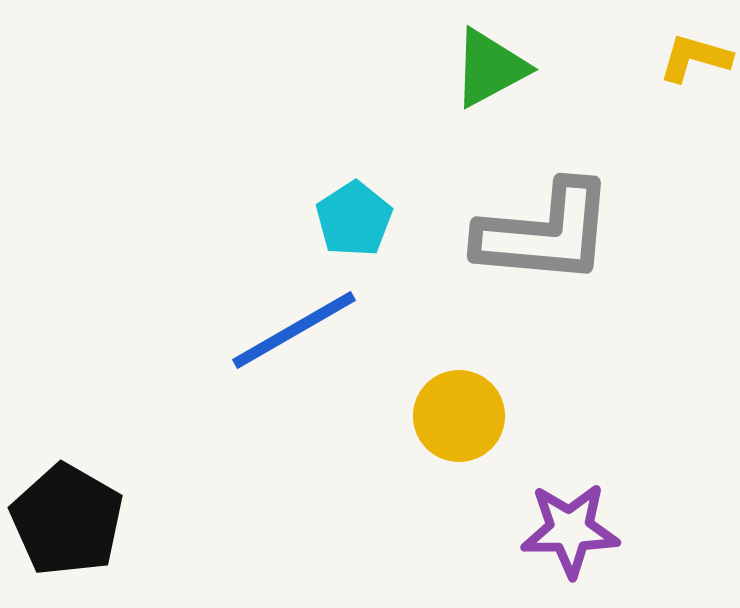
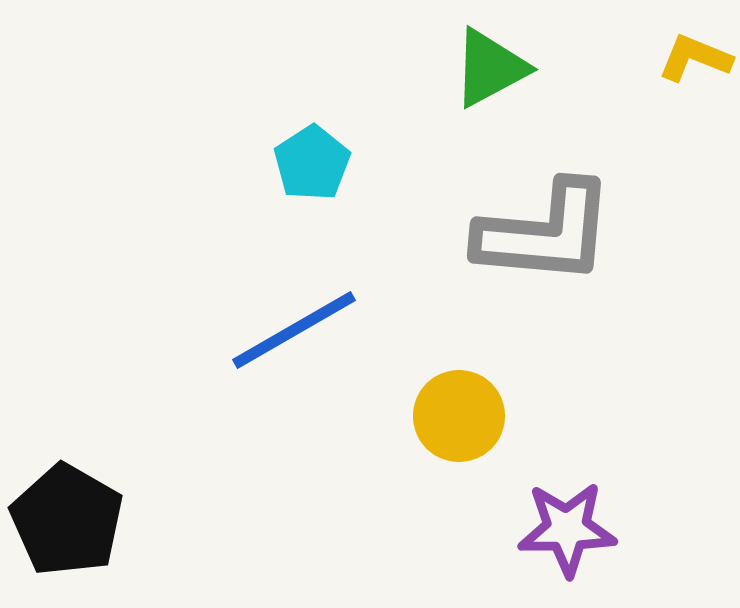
yellow L-shape: rotated 6 degrees clockwise
cyan pentagon: moved 42 px left, 56 px up
purple star: moved 3 px left, 1 px up
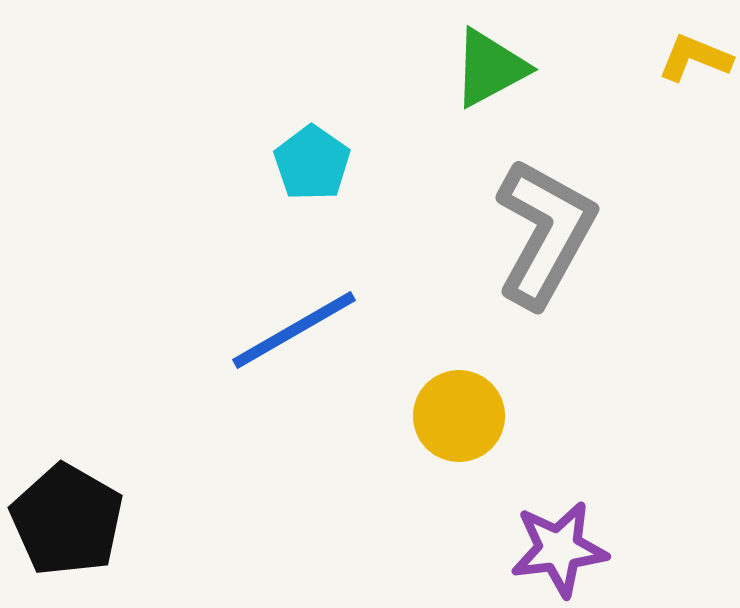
cyan pentagon: rotated 4 degrees counterclockwise
gray L-shape: rotated 66 degrees counterclockwise
purple star: moved 8 px left, 20 px down; rotated 6 degrees counterclockwise
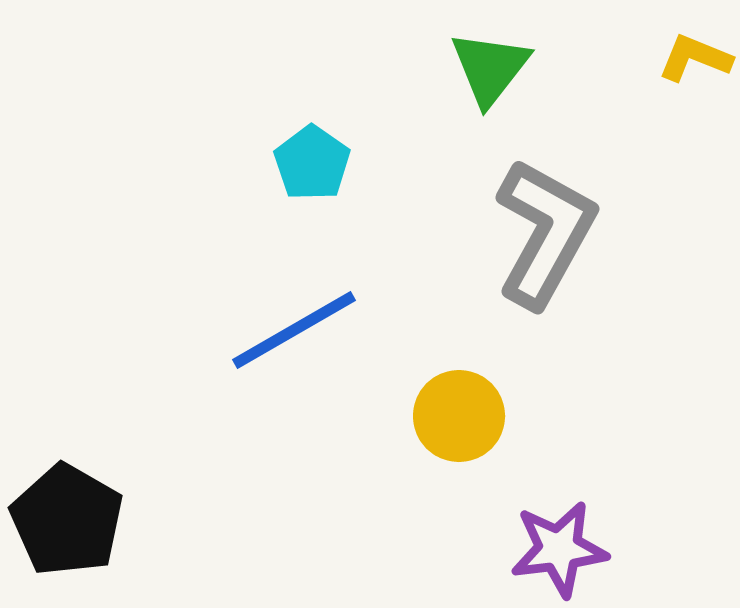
green triangle: rotated 24 degrees counterclockwise
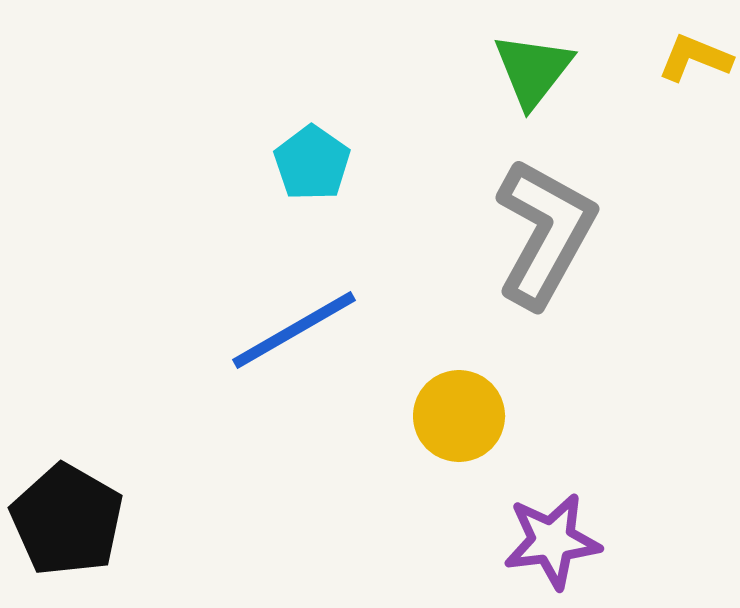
green triangle: moved 43 px right, 2 px down
purple star: moved 7 px left, 8 px up
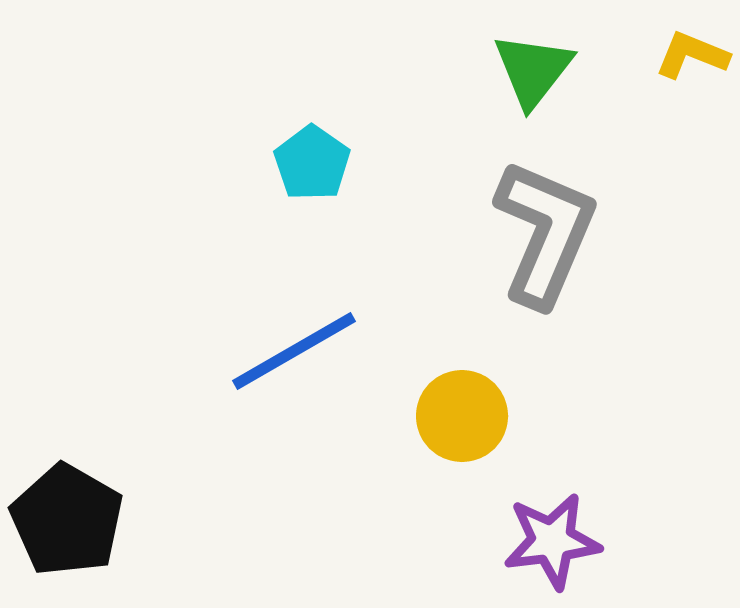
yellow L-shape: moved 3 px left, 3 px up
gray L-shape: rotated 6 degrees counterclockwise
blue line: moved 21 px down
yellow circle: moved 3 px right
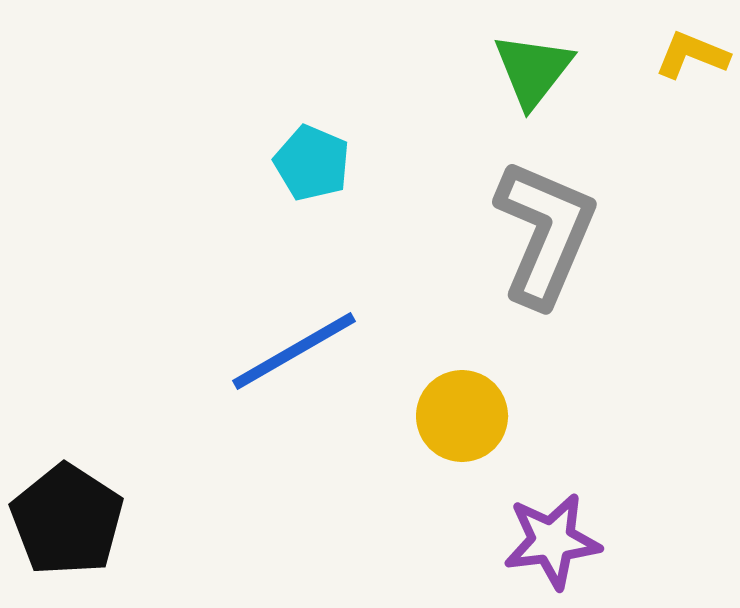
cyan pentagon: rotated 12 degrees counterclockwise
black pentagon: rotated 3 degrees clockwise
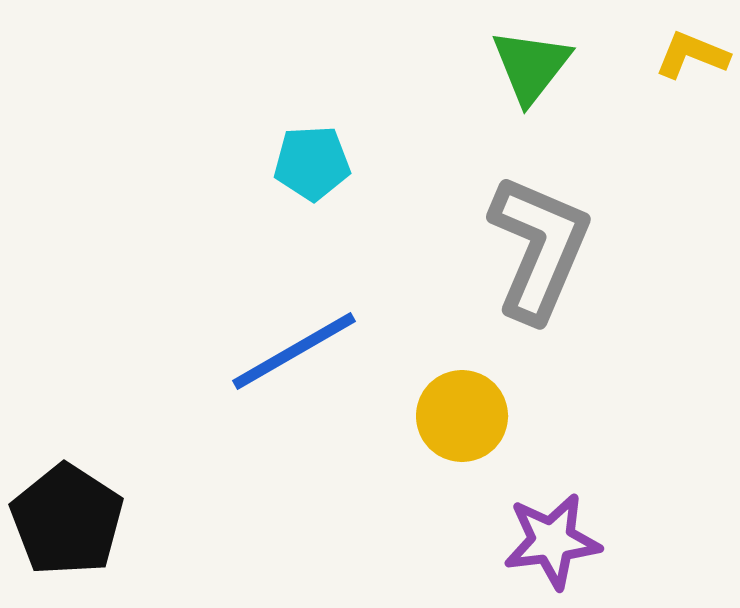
green triangle: moved 2 px left, 4 px up
cyan pentagon: rotated 26 degrees counterclockwise
gray L-shape: moved 6 px left, 15 px down
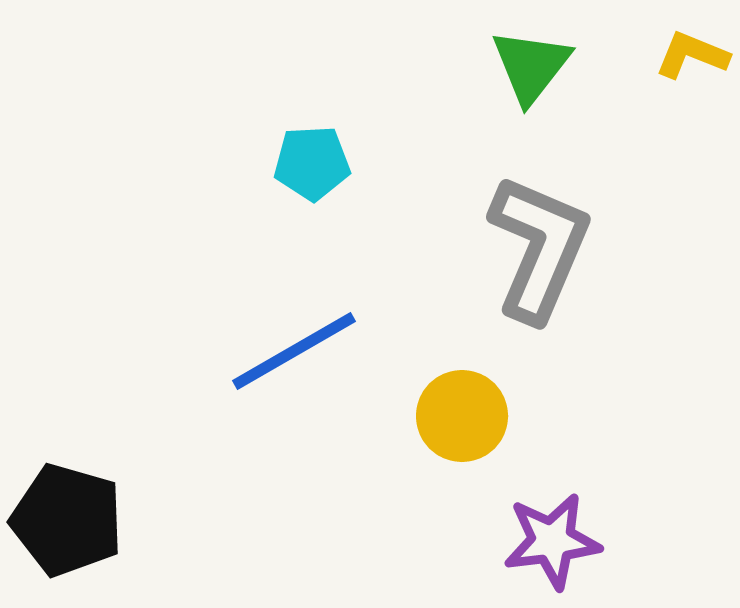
black pentagon: rotated 17 degrees counterclockwise
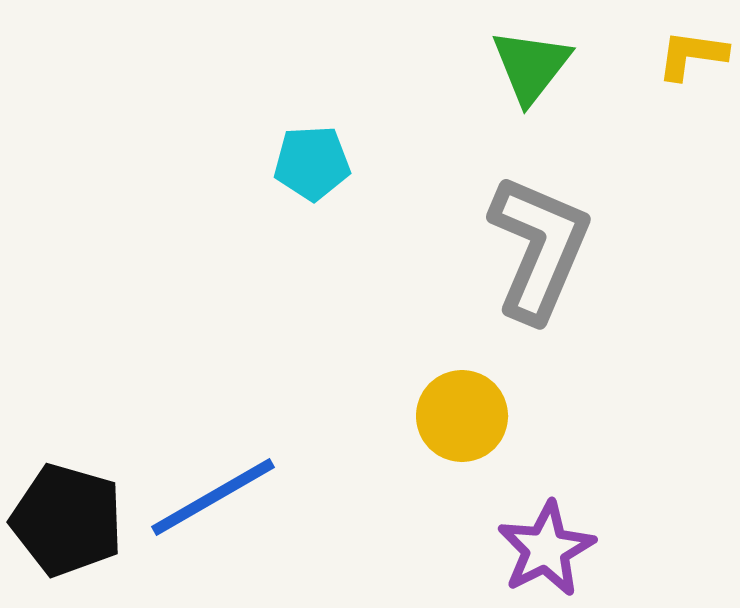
yellow L-shape: rotated 14 degrees counterclockwise
blue line: moved 81 px left, 146 px down
purple star: moved 6 px left, 8 px down; rotated 20 degrees counterclockwise
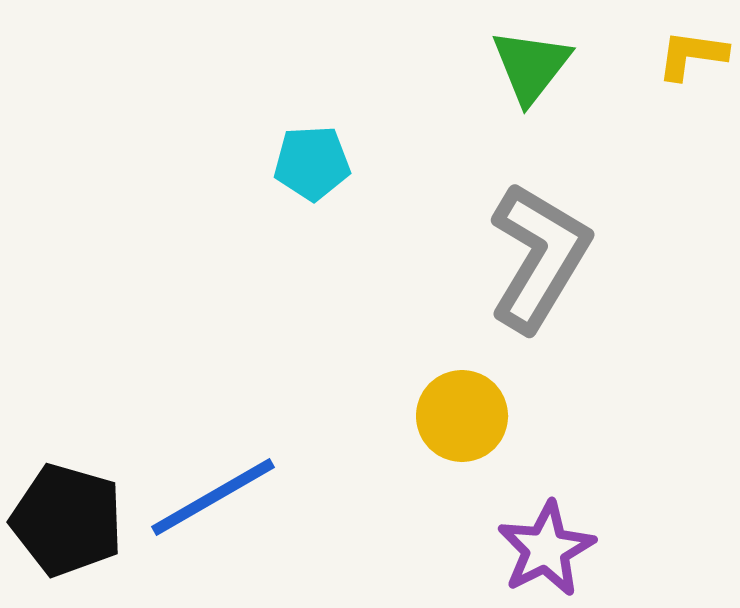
gray L-shape: moved 9 px down; rotated 8 degrees clockwise
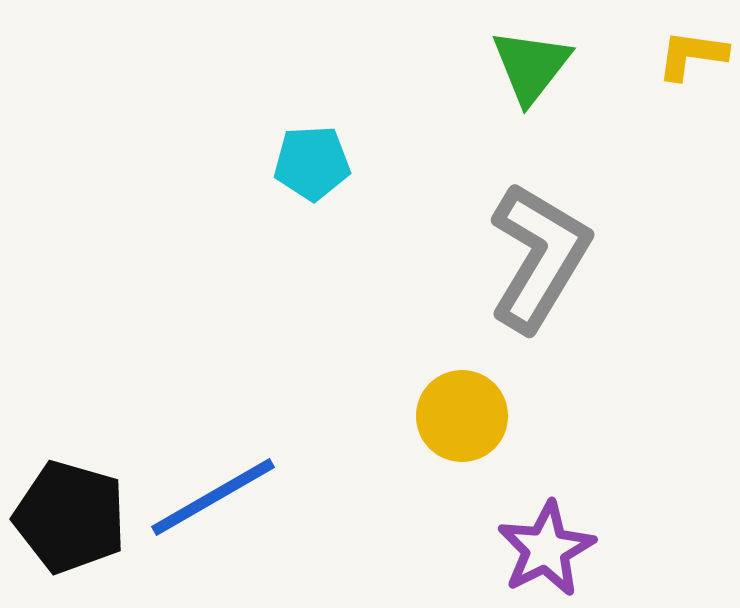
black pentagon: moved 3 px right, 3 px up
